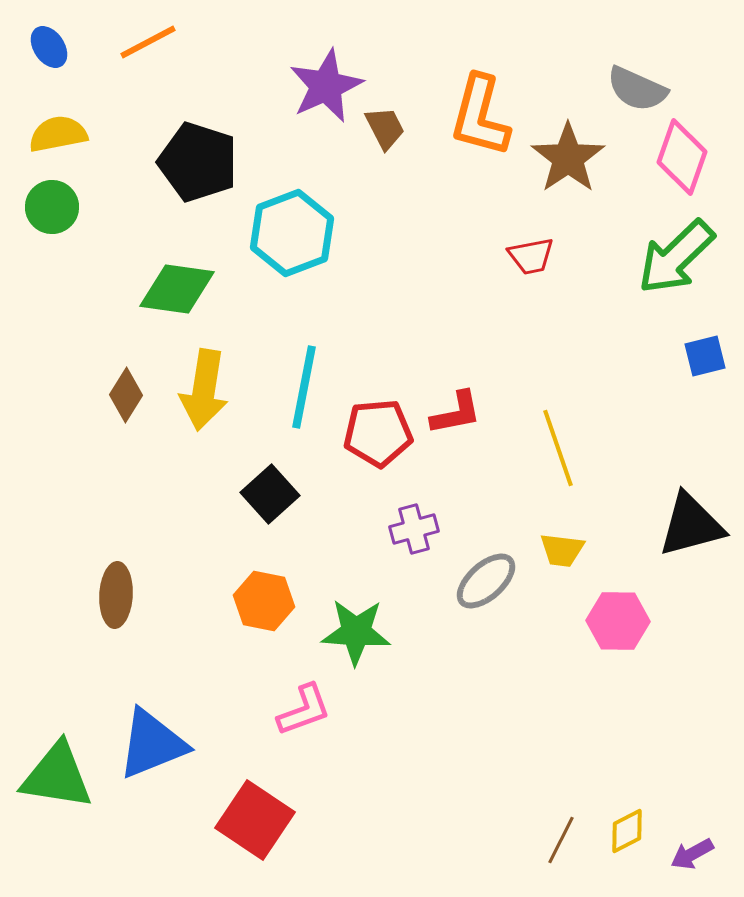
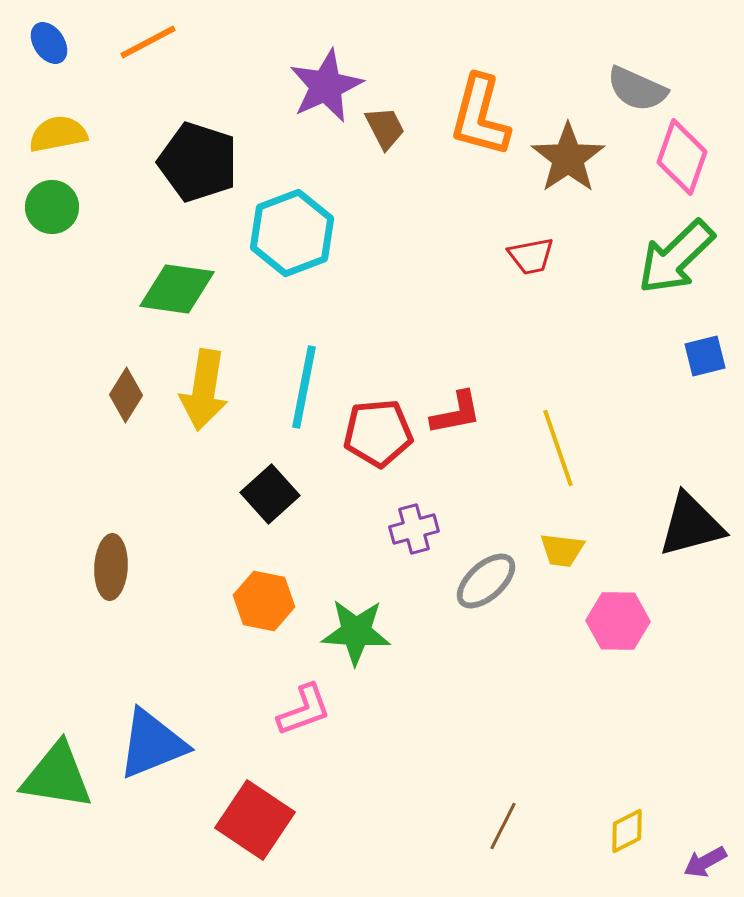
blue ellipse: moved 4 px up
brown ellipse: moved 5 px left, 28 px up
brown line: moved 58 px left, 14 px up
purple arrow: moved 13 px right, 8 px down
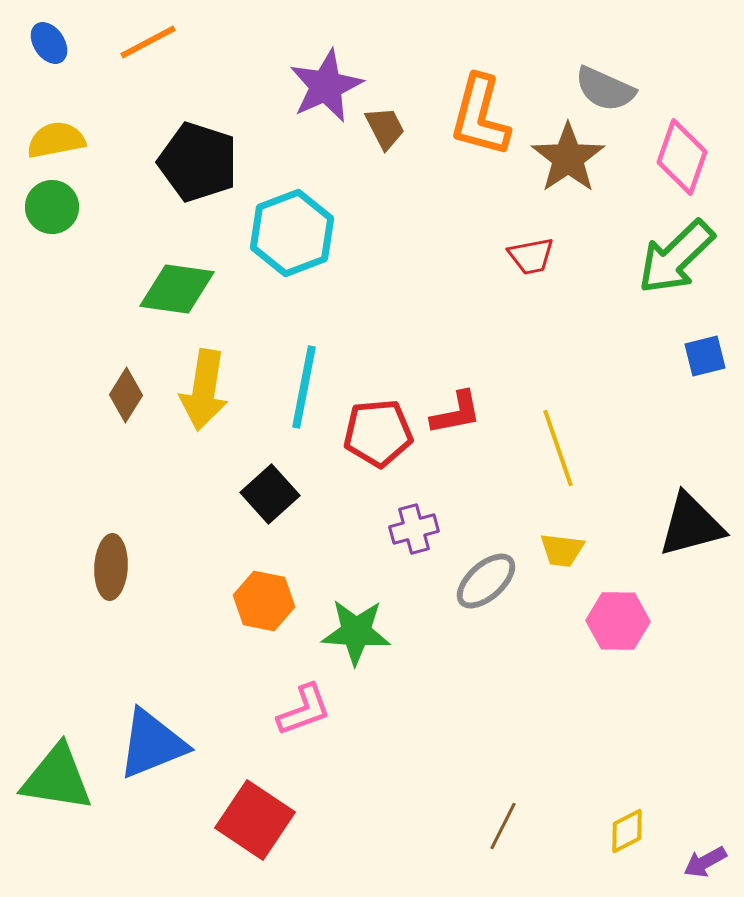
gray semicircle: moved 32 px left
yellow semicircle: moved 2 px left, 6 px down
green triangle: moved 2 px down
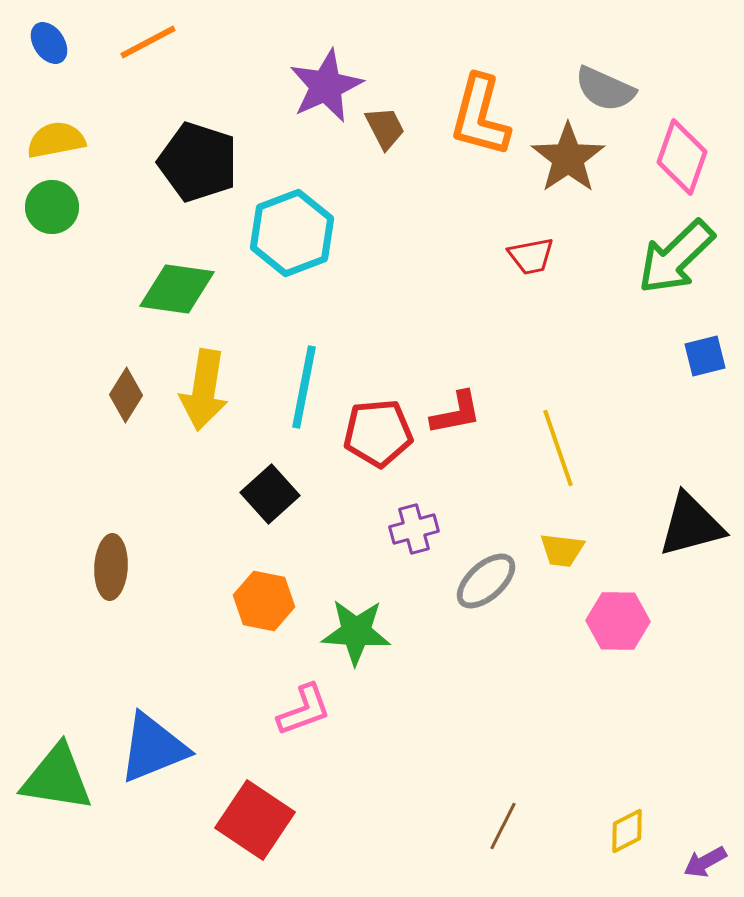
blue triangle: moved 1 px right, 4 px down
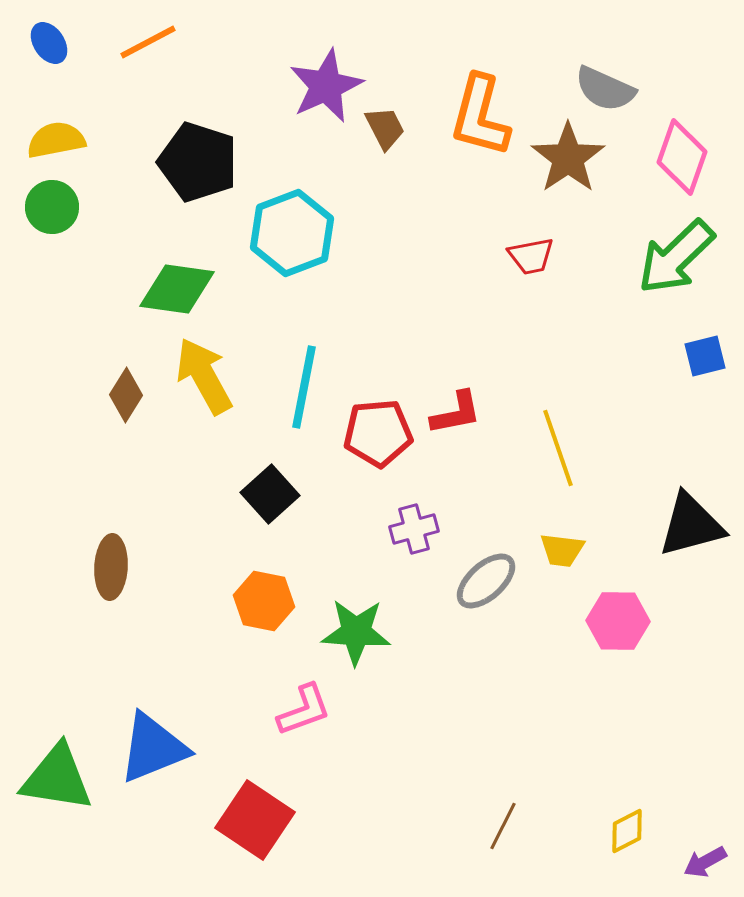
yellow arrow: moved 14 px up; rotated 142 degrees clockwise
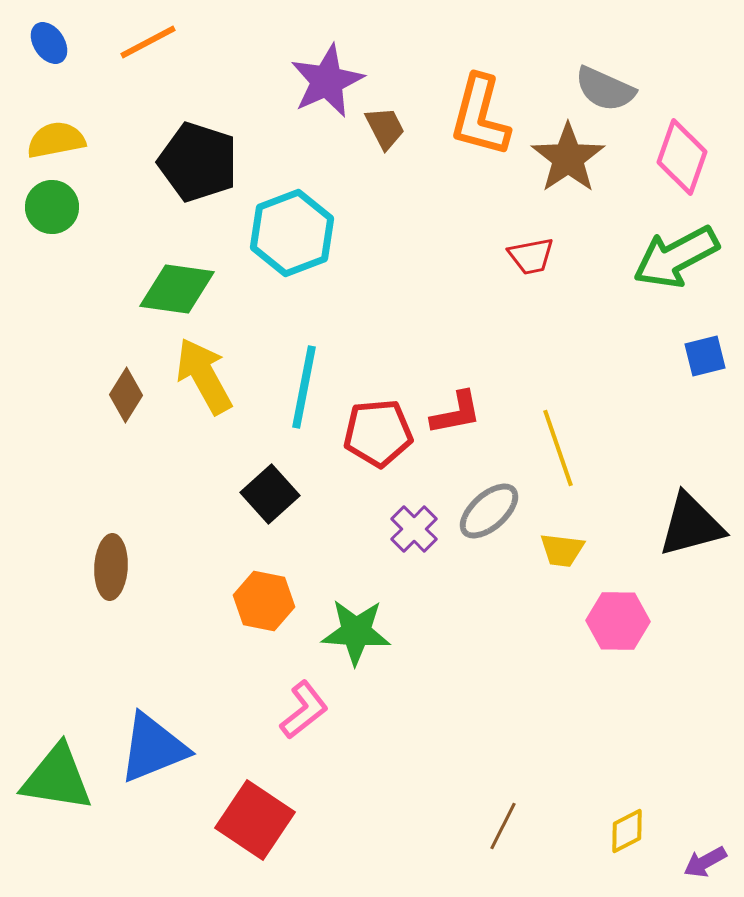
purple star: moved 1 px right, 5 px up
green arrow: rotated 16 degrees clockwise
purple cross: rotated 30 degrees counterclockwise
gray ellipse: moved 3 px right, 70 px up
pink L-shape: rotated 18 degrees counterclockwise
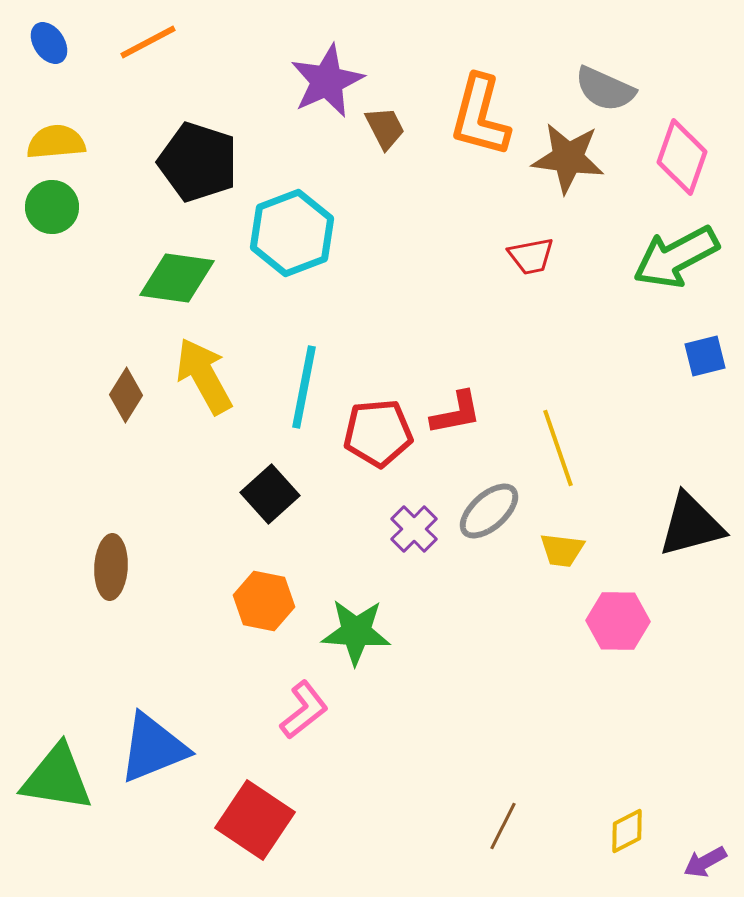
yellow semicircle: moved 2 px down; rotated 6 degrees clockwise
brown star: rotated 30 degrees counterclockwise
green diamond: moved 11 px up
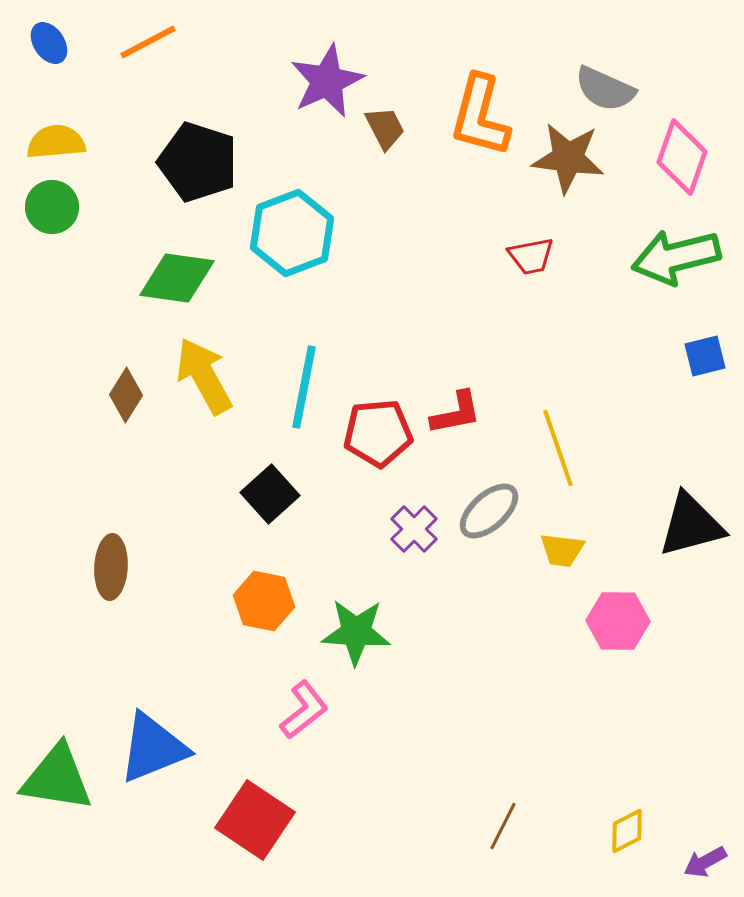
green arrow: rotated 14 degrees clockwise
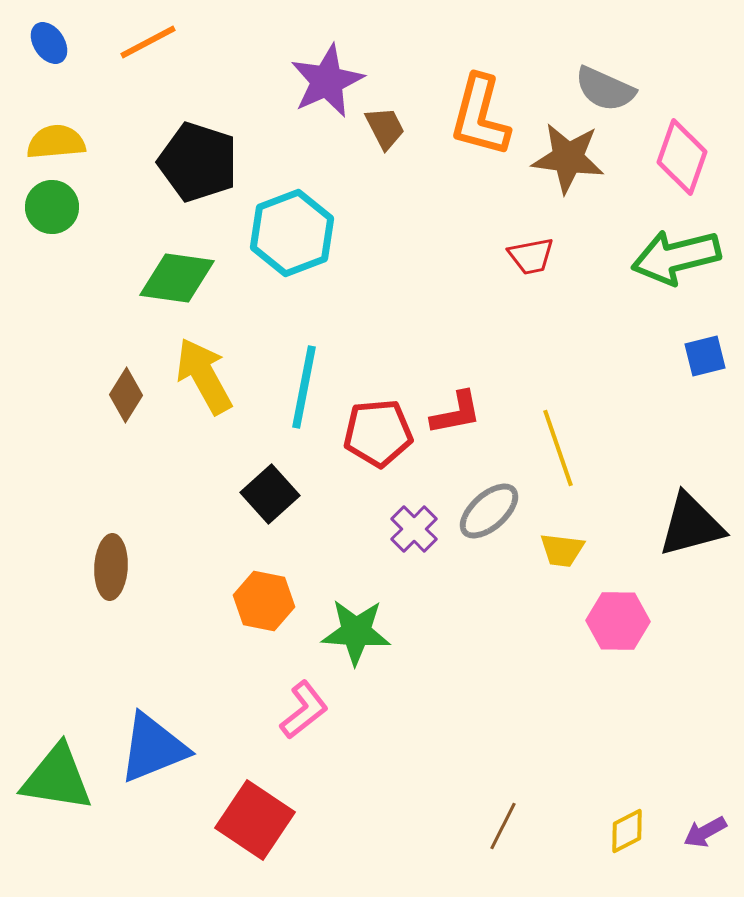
purple arrow: moved 30 px up
